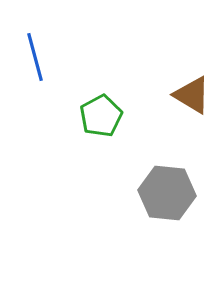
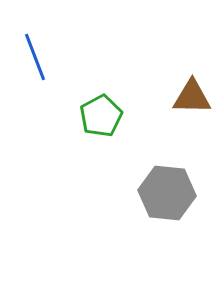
blue line: rotated 6 degrees counterclockwise
brown triangle: moved 2 px down; rotated 30 degrees counterclockwise
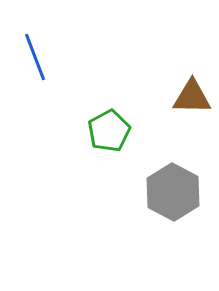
green pentagon: moved 8 px right, 15 px down
gray hexagon: moved 6 px right, 1 px up; rotated 22 degrees clockwise
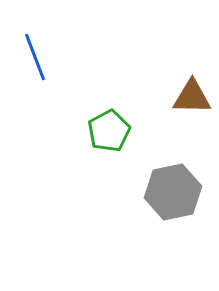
gray hexagon: rotated 20 degrees clockwise
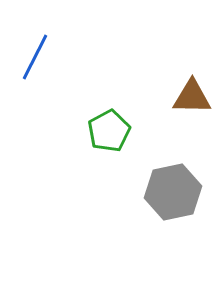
blue line: rotated 48 degrees clockwise
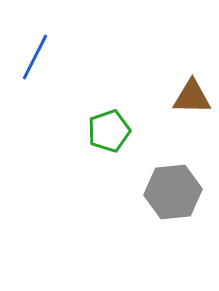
green pentagon: rotated 9 degrees clockwise
gray hexagon: rotated 6 degrees clockwise
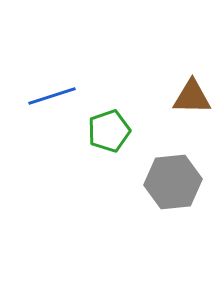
blue line: moved 17 px right, 39 px down; rotated 45 degrees clockwise
gray hexagon: moved 10 px up
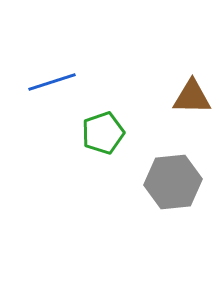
blue line: moved 14 px up
green pentagon: moved 6 px left, 2 px down
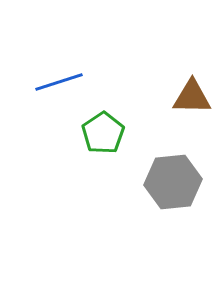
blue line: moved 7 px right
green pentagon: rotated 15 degrees counterclockwise
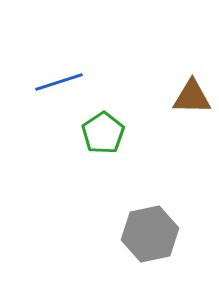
gray hexagon: moved 23 px left, 52 px down; rotated 6 degrees counterclockwise
